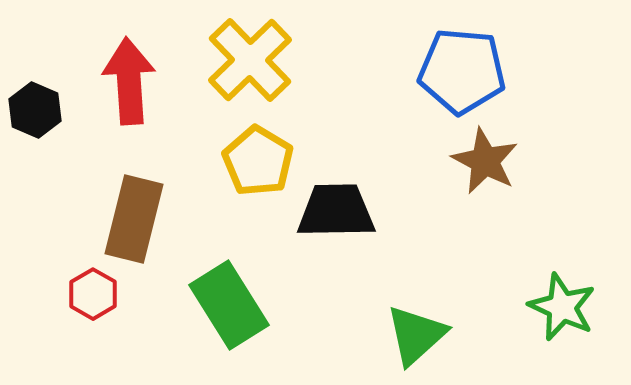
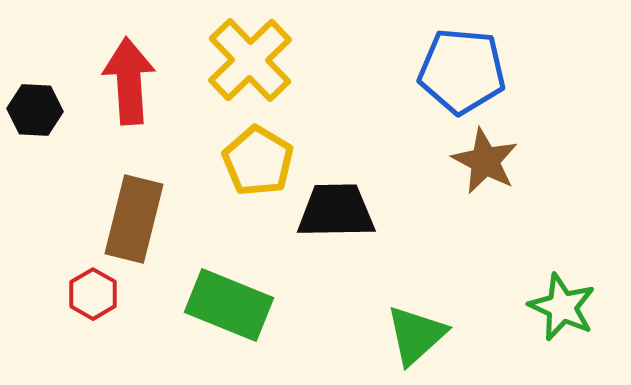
black hexagon: rotated 20 degrees counterclockwise
green rectangle: rotated 36 degrees counterclockwise
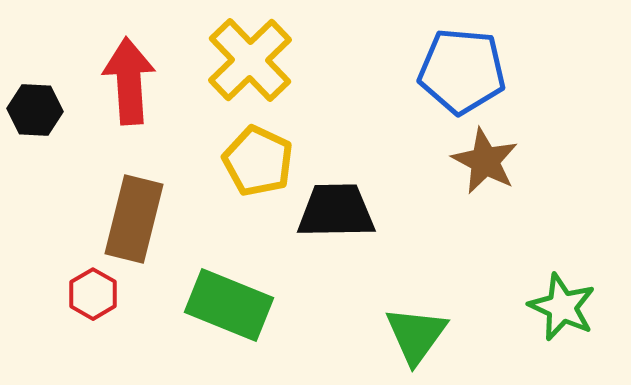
yellow pentagon: rotated 6 degrees counterclockwise
green triangle: rotated 12 degrees counterclockwise
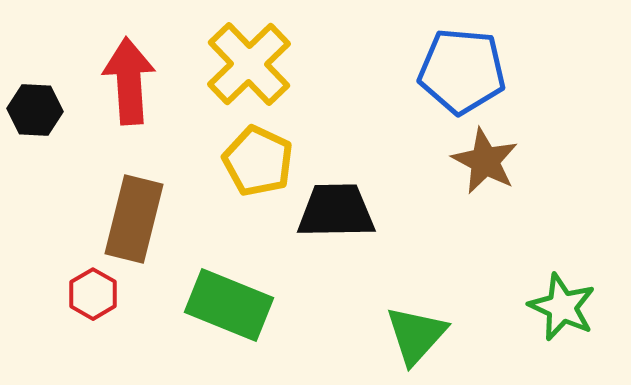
yellow cross: moved 1 px left, 4 px down
green triangle: rotated 6 degrees clockwise
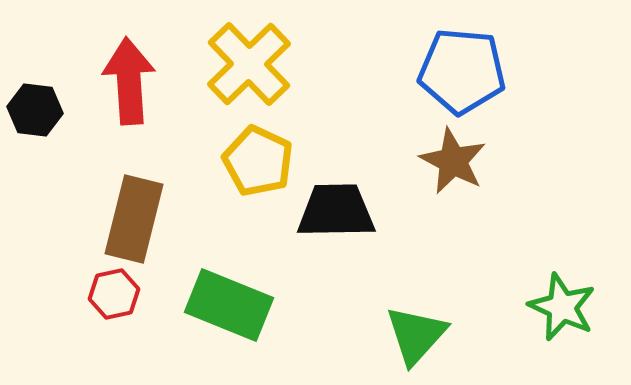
black hexagon: rotated 4 degrees clockwise
brown star: moved 32 px left
red hexagon: moved 21 px right; rotated 18 degrees clockwise
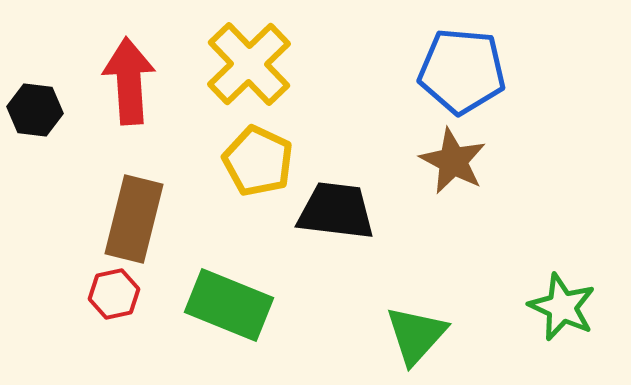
black trapezoid: rotated 8 degrees clockwise
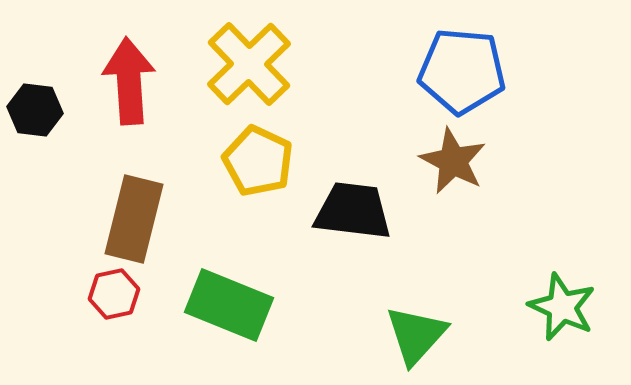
black trapezoid: moved 17 px right
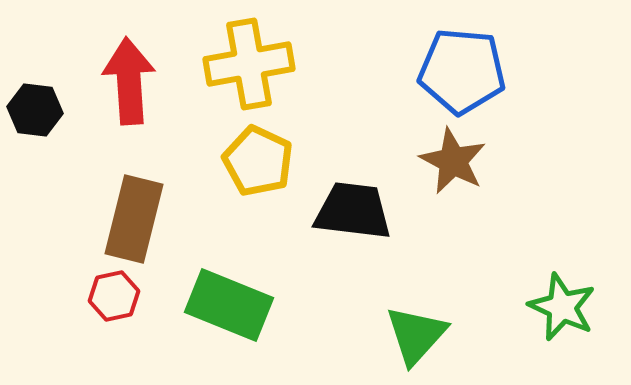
yellow cross: rotated 34 degrees clockwise
red hexagon: moved 2 px down
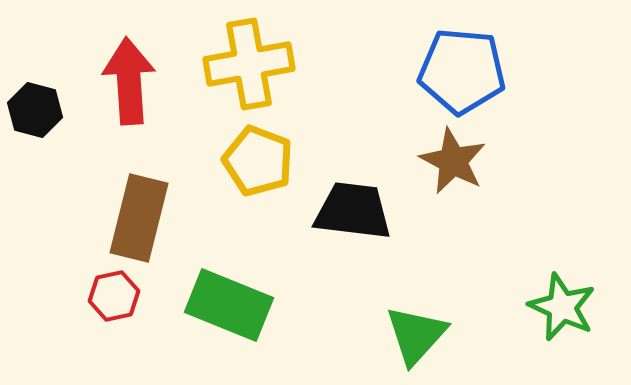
black hexagon: rotated 8 degrees clockwise
yellow pentagon: rotated 4 degrees counterclockwise
brown rectangle: moved 5 px right, 1 px up
